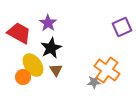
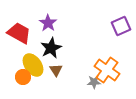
purple square: moved 1 px left, 1 px up
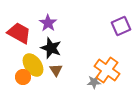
black star: rotated 25 degrees counterclockwise
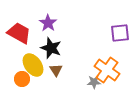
purple square: moved 1 px left, 7 px down; rotated 18 degrees clockwise
orange circle: moved 1 px left, 2 px down
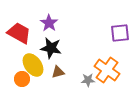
purple star: moved 1 px right
black star: rotated 10 degrees counterclockwise
brown triangle: moved 2 px right, 2 px down; rotated 48 degrees clockwise
gray star: moved 6 px left, 2 px up
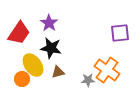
red trapezoid: rotated 95 degrees clockwise
